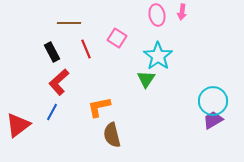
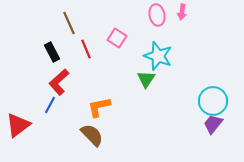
brown line: rotated 65 degrees clockwise
cyan star: rotated 16 degrees counterclockwise
blue line: moved 2 px left, 7 px up
purple trapezoid: moved 4 px down; rotated 20 degrees counterclockwise
brown semicircle: moved 20 px left; rotated 150 degrees clockwise
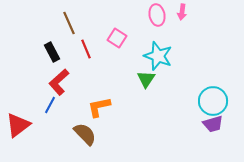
purple trapezoid: rotated 145 degrees counterclockwise
brown semicircle: moved 7 px left, 1 px up
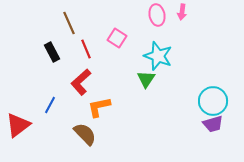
red L-shape: moved 22 px right
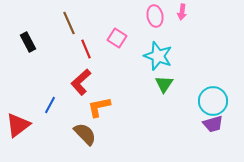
pink ellipse: moved 2 px left, 1 px down
black rectangle: moved 24 px left, 10 px up
green triangle: moved 18 px right, 5 px down
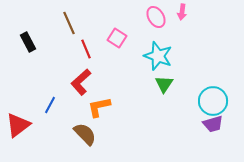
pink ellipse: moved 1 px right, 1 px down; rotated 20 degrees counterclockwise
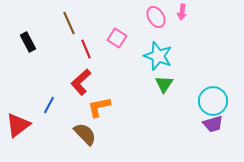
blue line: moved 1 px left
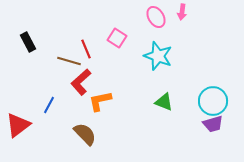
brown line: moved 38 px down; rotated 50 degrees counterclockwise
green triangle: moved 18 px down; rotated 42 degrees counterclockwise
orange L-shape: moved 1 px right, 6 px up
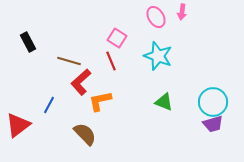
red line: moved 25 px right, 12 px down
cyan circle: moved 1 px down
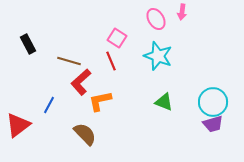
pink ellipse: moved 2 px down
black rectangle: moved 2 px down
